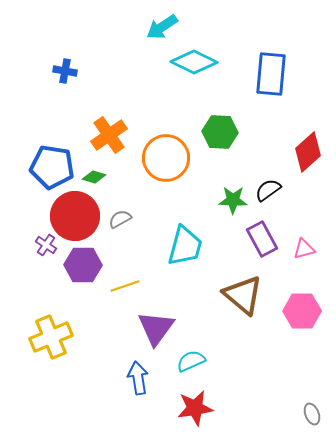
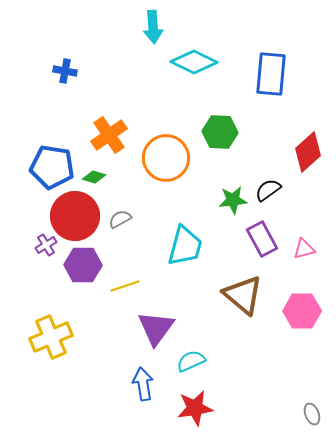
cyan arrow: moved 9 px left; rotated 60 degrees counterclockwise
green star: rotated 8 degrees counterclockwise
purple cross: rotated 25 degrees clockwise
blue arrow: moved 5 px right, 6 px down
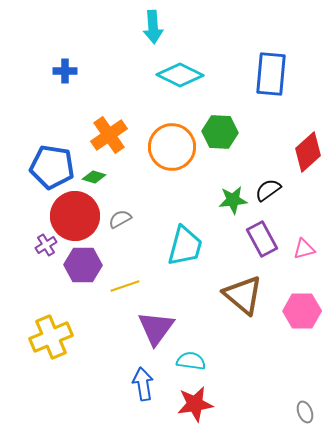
cyan diamond: moved 14 px left, 13 px down
blue cross: rotated 10 degrees counterclockwise
orange circle: moved 6 px right, 11 px up
cyan semicircle: rotated 32 degrees clockwise
red star: moved 4 px up
gray ellipse: moved 7 px left, 2 px up
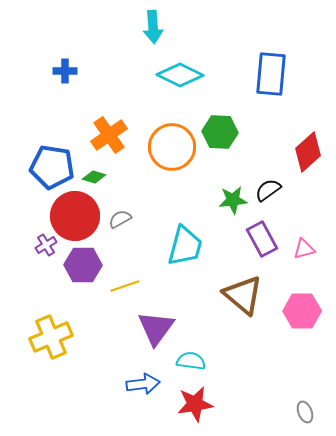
blue arrow: rotated 92 degrees clockwise
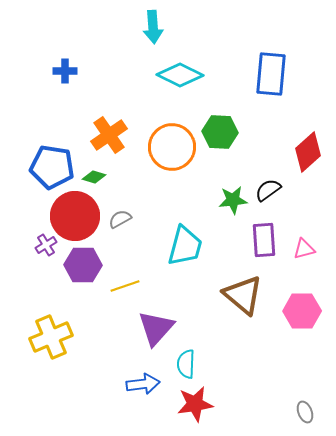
purple rectangle: moved 2 px right, 1 px down; rotated 24 degrees clockwise
purple triangle: rotated 6 degrees clockwise
cyan semicircle: moved 5 px left, 3 px down; rotated 96 degrees counterclockwise
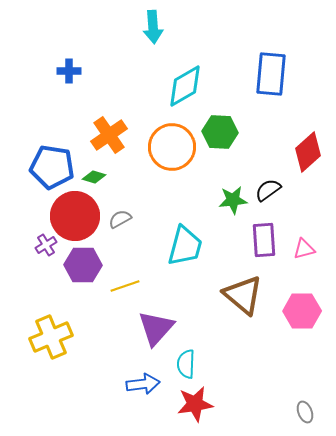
blue cross: moved 4 px right
cyan diamond: moved 5 px right, 11 px down; rotated 57 degrees counterclockwise
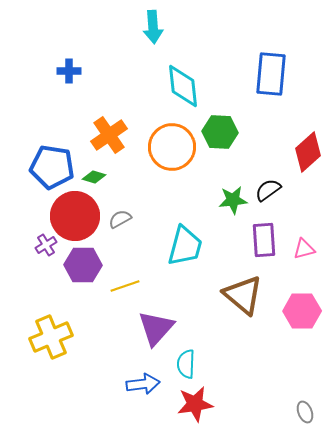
cyan diamond: moved 2 px left; rotated 66 degrees counterclockwise
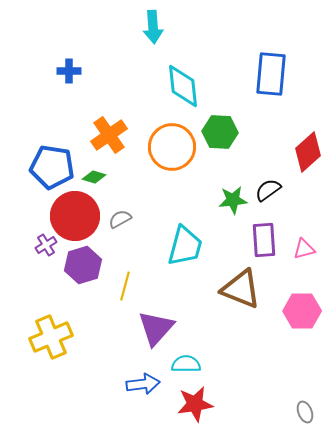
purple hexagon: rotated 18 degrees counterclockwise
yellow line: rotated 56 degrees counterclockwise
brown triangle: moved 2 px left, 6 px up; rotated 18 degrees counterclockwise
cyan semicircle: rotated 88 degrees clockwise
